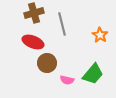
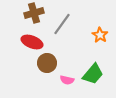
gray line: rotated 50 degrees clockwise
red ellipse: moved 1 px left
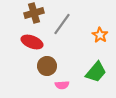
brown circle: moved 3 px down
green trapezoid: moved 3 px right, 2 px up
pink semicircle: moved 5 px left, 5 px down; rotated 16 degrees counterclockwise
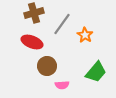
orange star: moved 15 px left
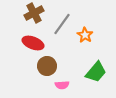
brown cross: rotated 12 degrees counterclockwise
red ellipse: moved 1 px right, 1 px down
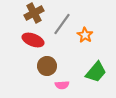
red ellipse: moved 3 px up
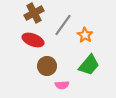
gray line: moved 1 px right, 1 px down
green trapezoid: moved 7 px left, 7 px up
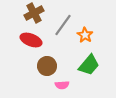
red ellipse: moved 2 px left
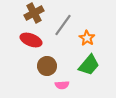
orange star: moved 2 px right, 3 px down
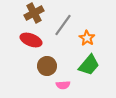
pink semicircle: moved 1 px right
